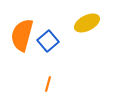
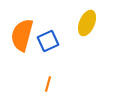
yellow ellipse: rotated 40 degrees counterclockwise
blue square: rotated 15 degrees clockwise
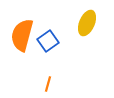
blue square: rotated 10 degrees counterclockwise
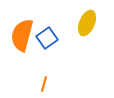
blue square: moved 1 px left, 3 px up
orange line: moved 4 px left
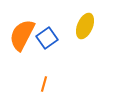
yellow ellipse: moved 2 px left, 3 px down
orange semicircle: rotated 12 degrees clockwise
